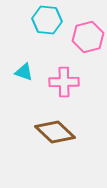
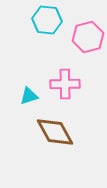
cyan triangle: moved 5 px right, 24 px down; rotated 36 degrees counterclockwise
pink cross: moved 1 px right, 2 px down
brown diamond: rotated 18 degrees clockwise
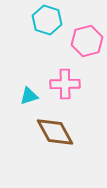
cyan hexagon: rotated 12 degrees clockwise
pink hexagon: moved 1 px left, 4 px down
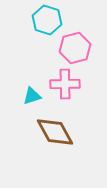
pink hexagon: moved 12 px left, 7 px down
cyan triangle: moved 3 px right
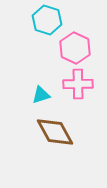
pink hexagon: rotated 20 degrees counterclockwise
pink cross: moved 13 px right
cyan triangle: moved 9 px right, 1 px up
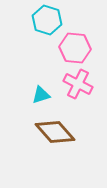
pink hexagon: rotated 20 degrees counterclockwise
pink cross: rotated 28 degrees clockwise
brown diamond: rotated 12 degrees counterclockwise
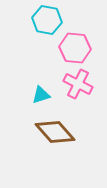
cyan hexagon: rotated 8 degrees counterclockwise
